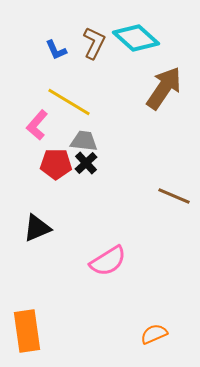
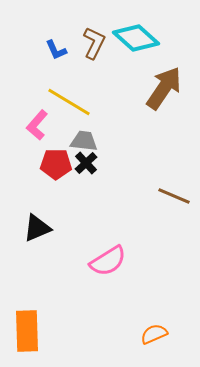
orange rectangle: rotated 6 degrees clockwise
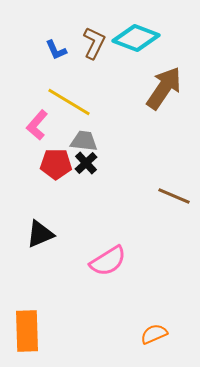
cyan diamond: rotated 21 degrees counterclockwise
black triangle: moved 3 px right, 6 px down
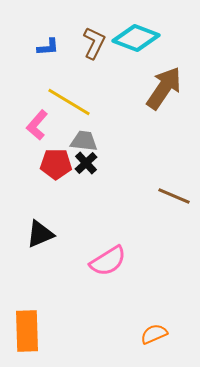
blue L-shape: moved 8 px left, 3 px up; rotated 70 degrees counterclockwise
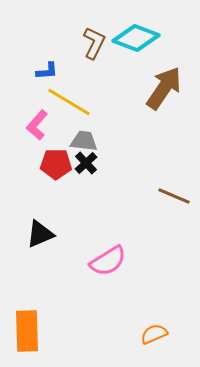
blue L-shape: moved 1 px left, 24 px down
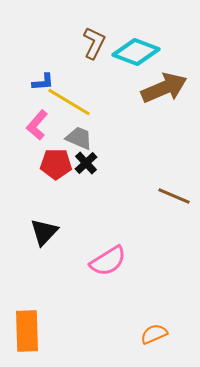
cyan diamond: moved 14 px down
blue L-shape: moved 4 px left, 11 px down
brown arrow: rotated 33 degrees clockwise
gray trapezoid: moved 5 px left, 3 px up; rotated 16 degrees clockwise
black triangle: moved 4 px right, 2 px up; rotated 24 degrees counterclockwise
